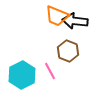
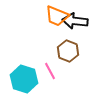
cyan hexagon: moved 2 px right, 4 px down; rotated 16 degrees counterclockwise
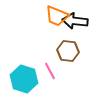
brown hexagon: rotated 15 degrees counterclockwise
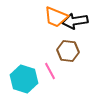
orange trapezoid: moved 1 px left, 1 px down
black arrow: rotated 15 degrees counterclockwise
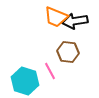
brown hexagon: moved 1 px down
cyan hexagon: moved 1 px right, 2 px down
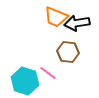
black arrow: moved 2 px right, 2 px down
pink line: moved 2 px left, 2 px down; rotated 24 degrees counterclockwise
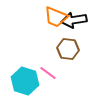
black arrow: moved 3 px left, 3 px up
brown hexagon: moved 3 px up
